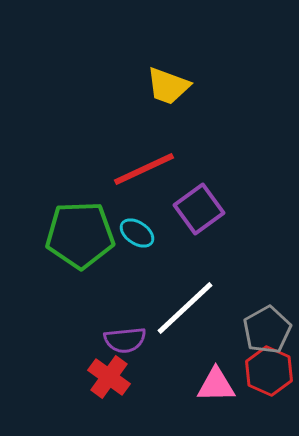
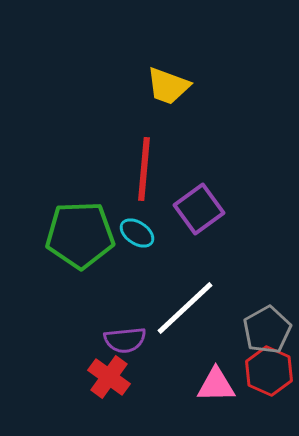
red line: rotated 60 degrees counterclockwise
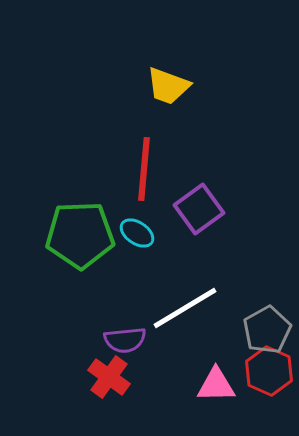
white line: rotated 12 degrees clockwise
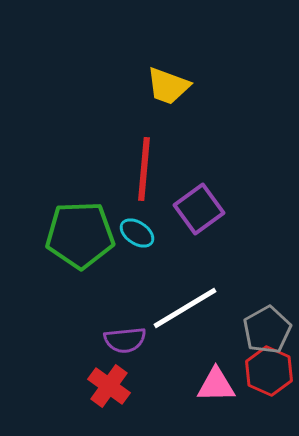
red cross: moved 9 px down
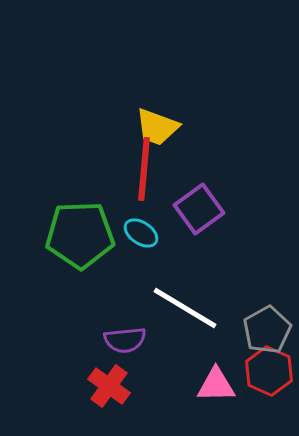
yellow trapezoid: moved 11 px left, 41 px down
cyan ellipse: moved 4 px right
white line: rotated 62 degrees clockwise
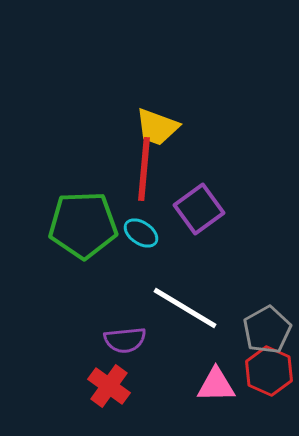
green pentagon: moved 3 px right, 10 px up
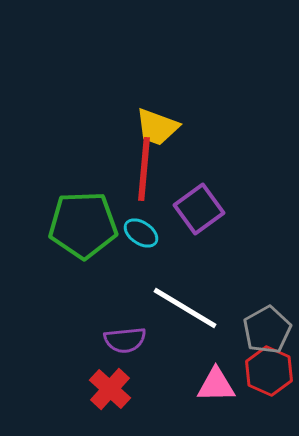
red cross: moved 1 px right, 3 px down; rotated 6 degrees clockwise
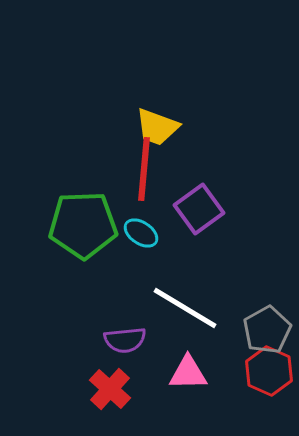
pink triangle: moved 28 px left, 12 px up
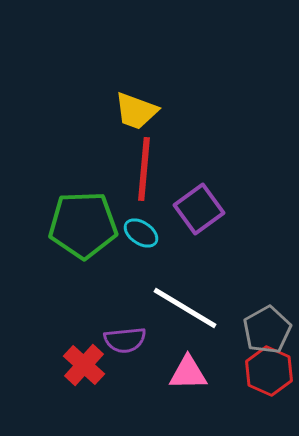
yellow trapezoid: moved 21 px left, 16 px up
red cross: moved 26 px left, 24 px up
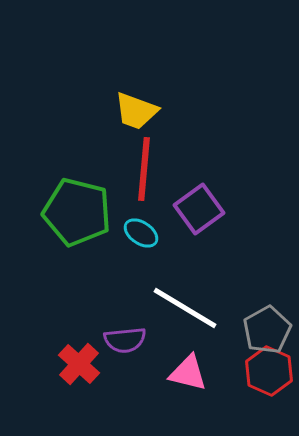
green pentagon: moved 6 px left, 13 px up; rotated 16 degrees clockwise
red cross: moved 5 px left, 1 px up
pink triangle: rotated 15 degrees clockwise
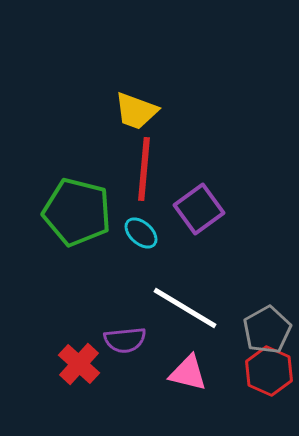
cyan ellipse: rotated 8 degrees clockwise
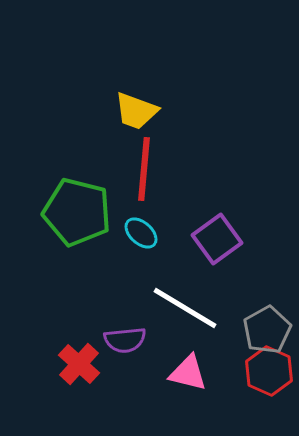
purple square: moved 18 px right, 30 px down
